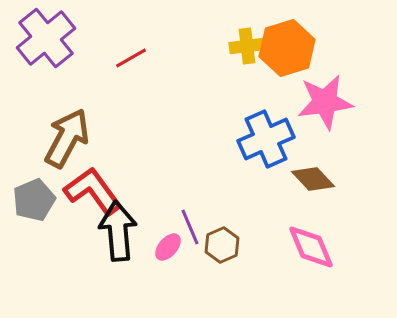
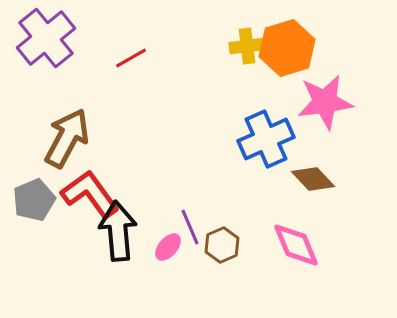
red L-shape: moved 3 px left, 3 px down
pink diamond: moved 15 px left, 2 px up
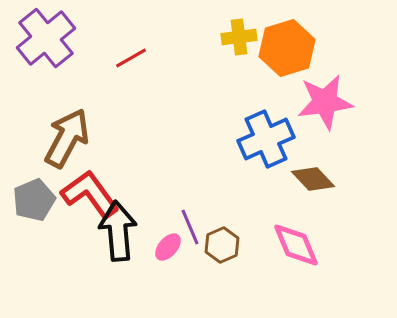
yellow cross: moved 8 px left, 9 px up
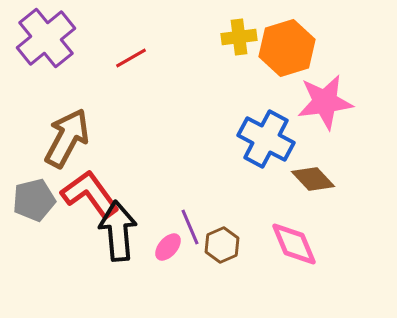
blue cross: rotated 38 degrees counterclockwise
gray pentagon: rotated 9 degrees clockwise
pink diamond: moved 2 px left, 1 px up
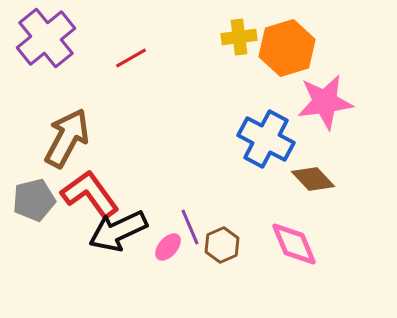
black arrow: rotated 110 degrees counterclockwise
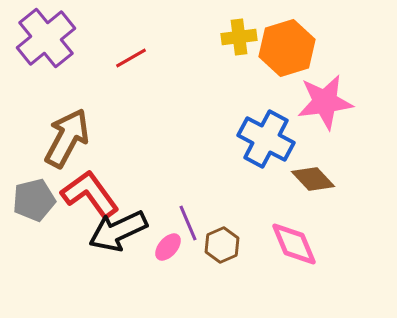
purple line: moved 2 px left, 4 px up
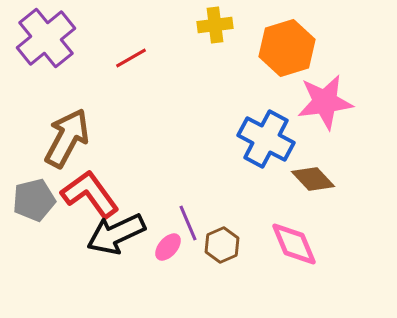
yellow cross: moved 24 px left, 12 px up
black arrow: moved 2 px left, 3 px down
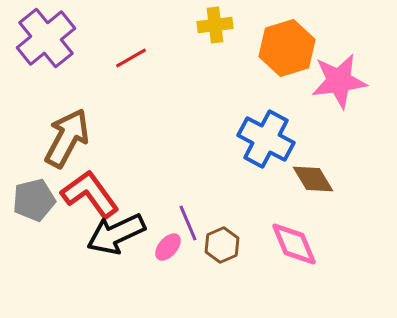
pink star: moved 14 px right, 21 px up
brown diamond: rotated 12 degrees clockwise
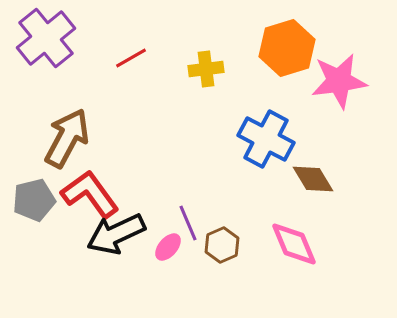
yellow cross: moved 9 px left, 44 px down
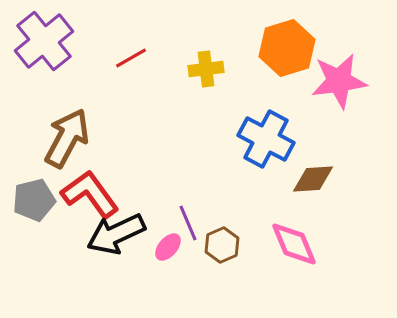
purple cross: moved 2 px left, 3 px down
brown diamond: rotated 63 degrees counterclockwise
